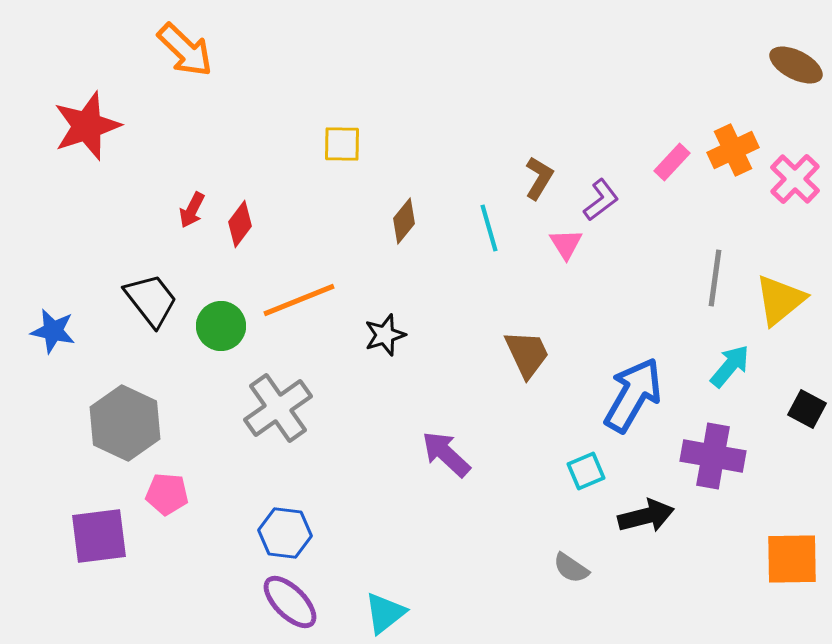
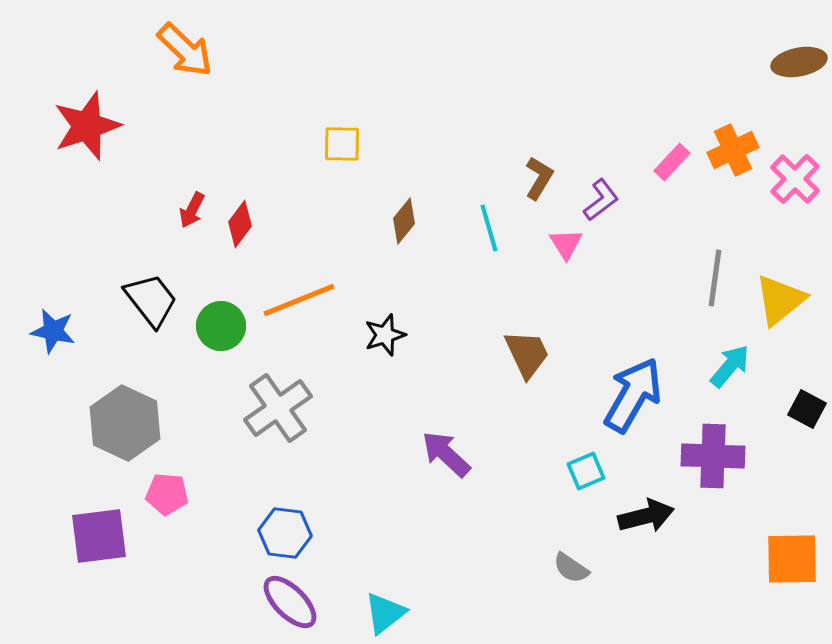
brown ellipse: moved 3 px right, 3 px up; rotated 38 degrees counterclockwise
purple cross: rotated 8 degrees counterclockwise
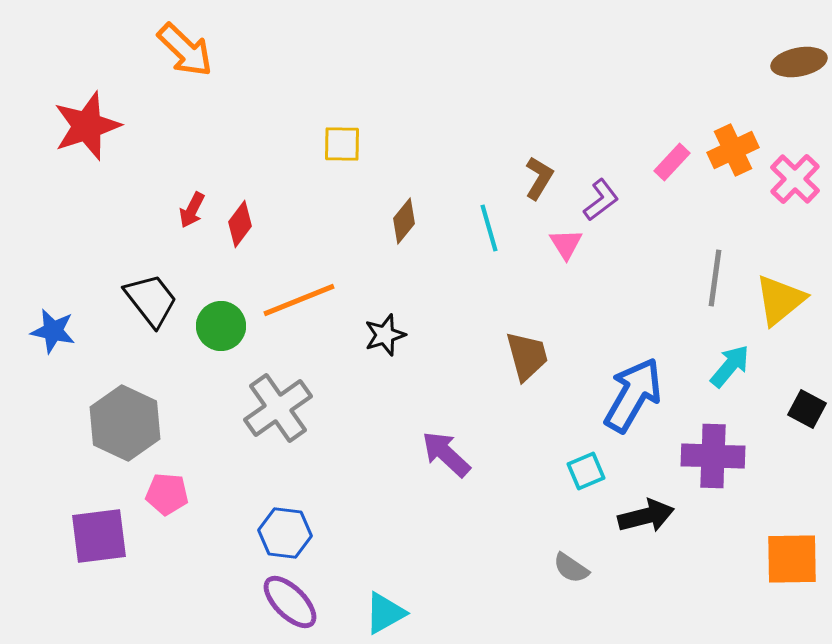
brown trapezoid: moved 2 px down; rotated 10 degrees clockwise
cyan triangle: rotated 9 degrees clockwise
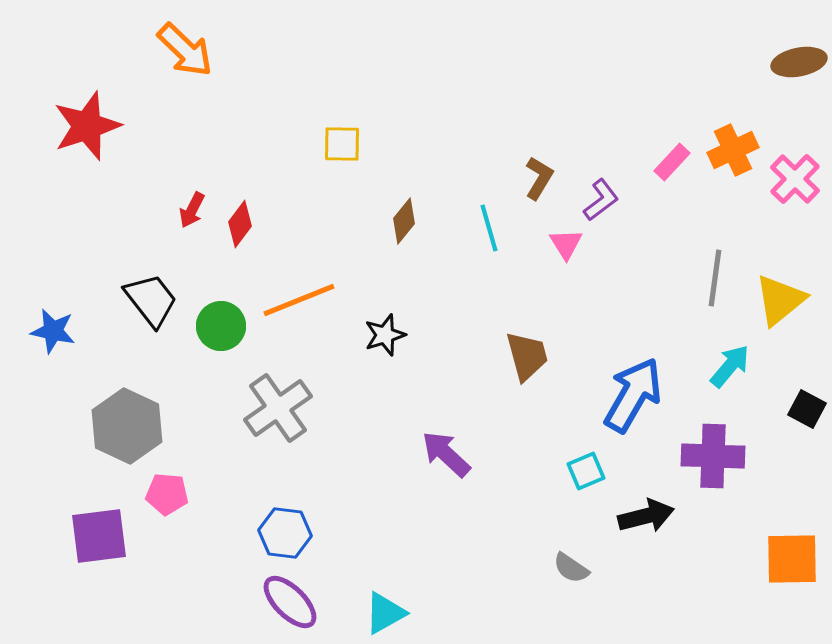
gray hexagon: moved 2 px right, 3 px down
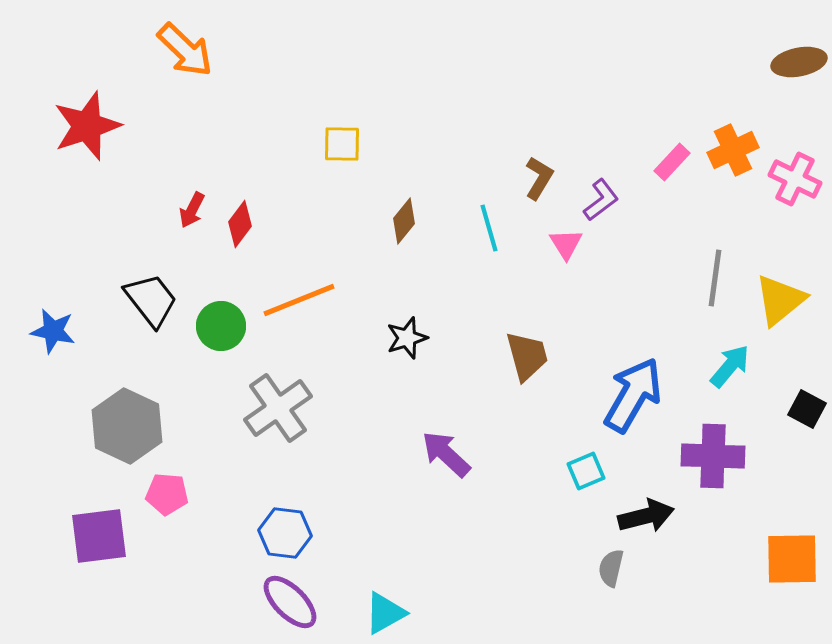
pink cross: rotated 18 degrees counterclockwise
black star: moved 22 px right, 3 px down
gray semicircle: moved 40 px right; rotated 69 degrees clockwise
